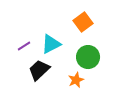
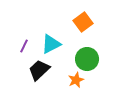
purple line: rotated 32 degrees counterclockwise
green circle: moved 1 px left, 2 px down
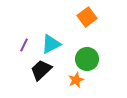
orange square: moved 4 px right, 5 px up
purple line: moved 1 px up
black trapezoid: moved 2 px right
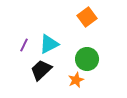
cyan triangle: moved 2 px left
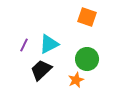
orange square: rotated 36 degrees counterclockwise
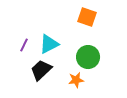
green circle: moved 1 px right, 2 px up
orange star: rotated 14 degrees clockwise
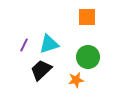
orange square: rotated 18 degrees counterclockwise
cyan triangle: rotated 10 degrees clockwise
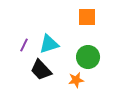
black trapezoid: rotated 90 degrees counterclockwise
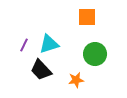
green circle: moved 7 px right, 3 px up
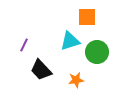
cyan triangle: moved 21 px right, 3 px up
green circle: moved 2 px right, 2 px up
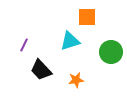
green circle: moved 14 px right
